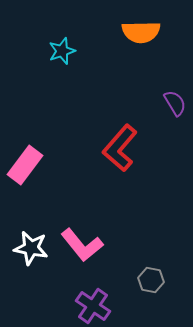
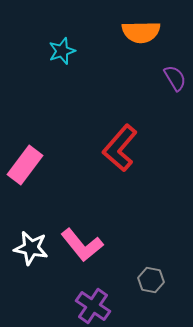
purple semicircle: moved 25 px up
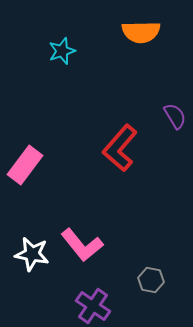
purple semicircle: moved 38 px down
white star: moved 1 px right, 6 px down
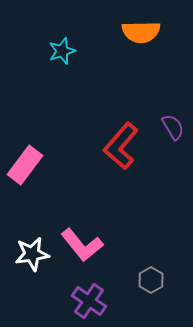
purple semicircle: moved 2 px left, 11 px down
red L-shape: moved 1 px right, 2 px up
white star: rotated 20 degrees counterclockwise
gray hexagon: rotated 20 degrees clockwise
purple cross: moved 4 px left, 5 px up
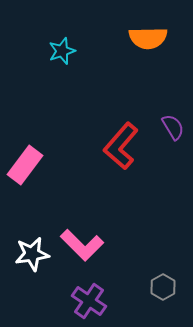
orange semicircle: moved 7 px right, 6 px down
pink L-shape: rotated 6 degrees counterclockwise
gray hexagon: moved 12 px right, 7 px down
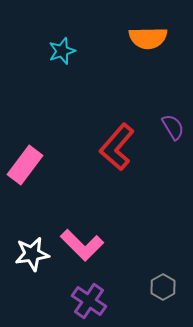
red L-shape: moved 4 px left, 1 px down
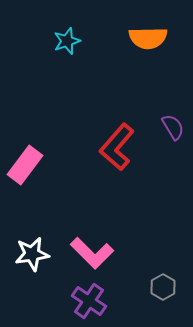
cyan star: moved 5 px right, 10 px up
pink L-shape: moved 10 px right, 8 px down
